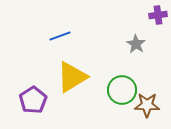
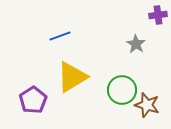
brown star: rotated 15 degrees clockwise
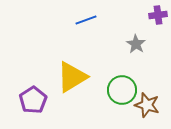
blue line: moved 26 px right, 16 px up
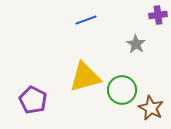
yellow triangle: moved 13 px right; rotated 16 degrees clockwise
purple pentagon: rotated 12 degrees counterclockwise
brown star: moved 4 px right, 3 px down; rotated 10 degrees clockwise
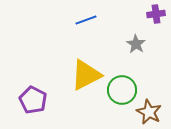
purple cross: moved 2 px left, 1 px up
yellow triangle: moved 1 px right, 2 px up; rotated 12 degrees counterclockwise
brown star: moved 2 px left, 4 px down
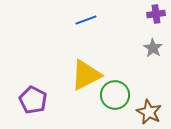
gray star: moved 17 px right, 4 px down
green circle: moved 7 px left, 5 px down
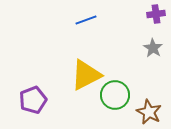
purple pentagon: rotated 24 degrees clockwise
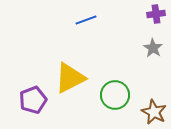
yellow triangle: moved 16 px left, 3 px down
brown star: moved 5 px right
